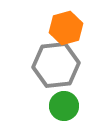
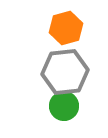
gray hexagon: moved 9 px right, 7 px down
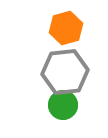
green circle: moved 1 px left, 1 px up
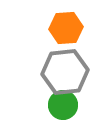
orange hexagon: rotated 12 degrees clockwise
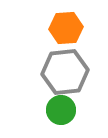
green circle: moved 2 px left, 5 px down
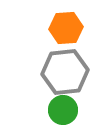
green circle: moved 2 px right
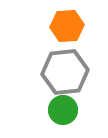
orange hexagon: moved 1 px right, 2 px up
